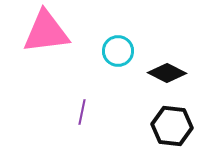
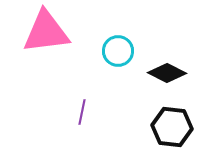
black hexagon: moved 1 px down
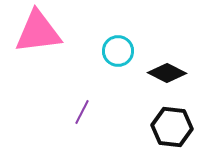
pink triangle: moved 8 px left
purple line: rotated 15 degrees clockwise
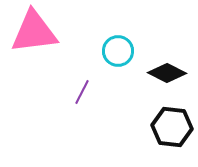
pink triangle: moved 4 px left
purple line: moved 20 px up
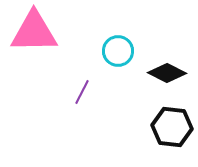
pink triangle: rotated 6 degrees clockwise
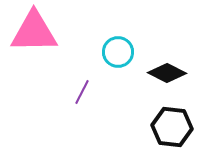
cyan circle: moved 1 px down
